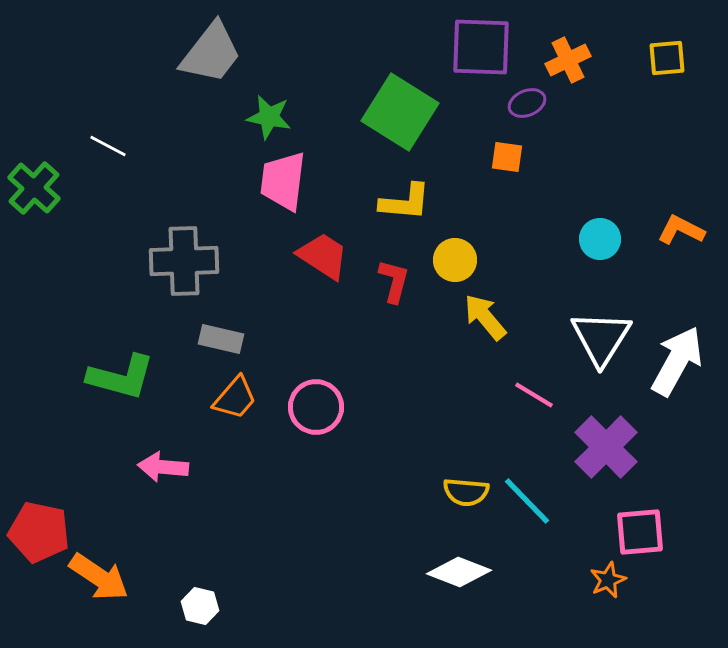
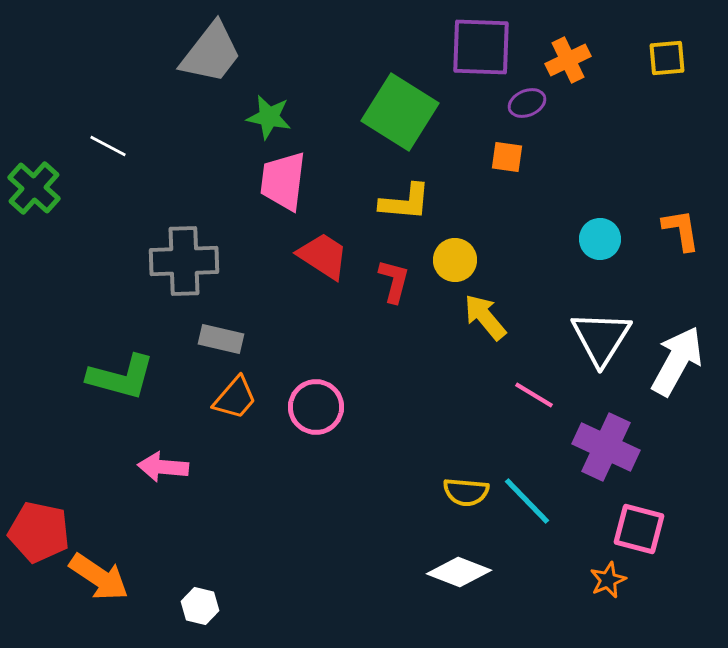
orange L-shape: rotated 54 degrees clockwise
purple cross: rotated 20 degrees counterclockwise
pink square: moved 1 px left, 3 px up; rotated 20 degrees clockwise
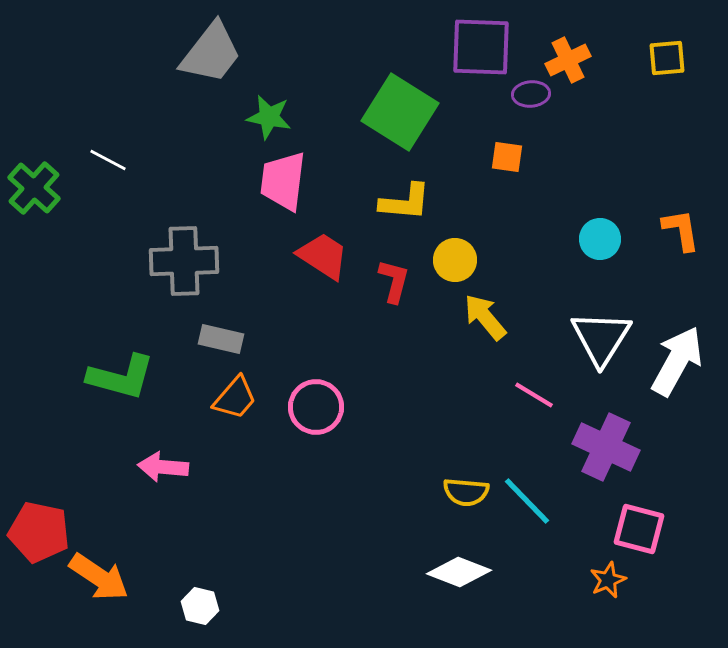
purple ellipse: moved 4 px right, 9 px up; rotated 18 degrees clockwise
white line: moved 14 px down
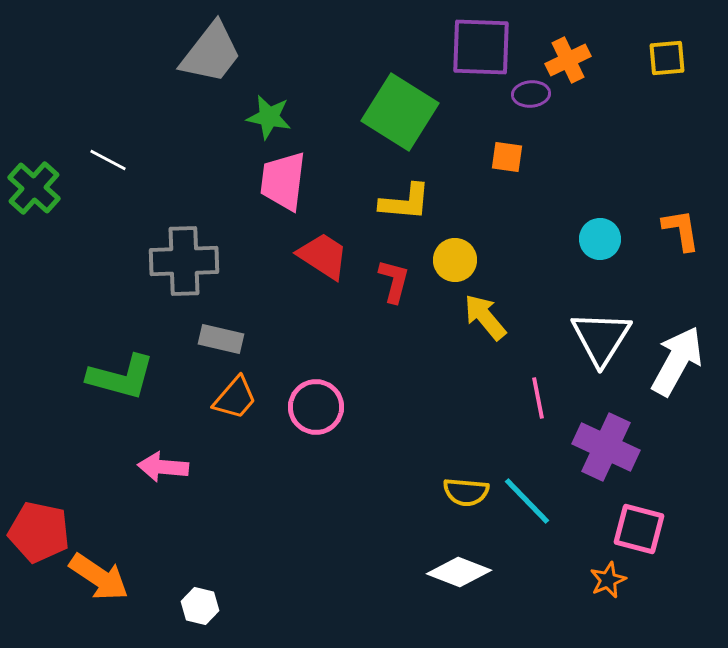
pink line: moved 4 px right, 3 px down; rotated 48 degrees clockwise
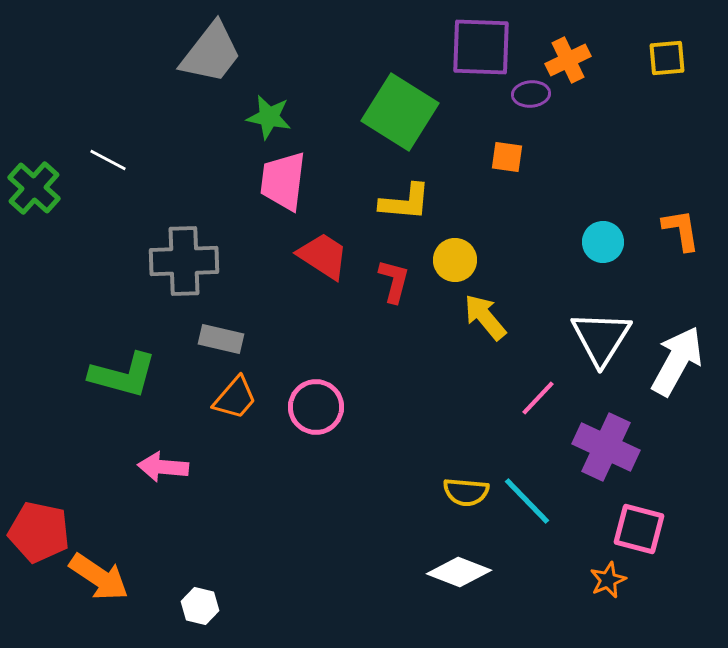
cyan circle: moved 3 px right, 3 px down
green L-shape: moved 2 px right, 2 px up
pink line: rotated 54 degrees clockwise
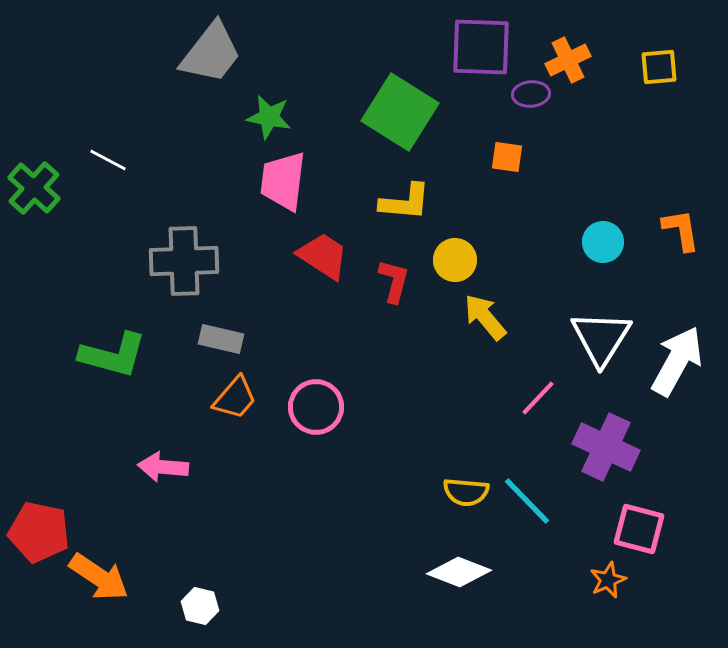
yellow square: moved 8 px left, 9 px down
green L-shape: moved 10 px left, 20 px up
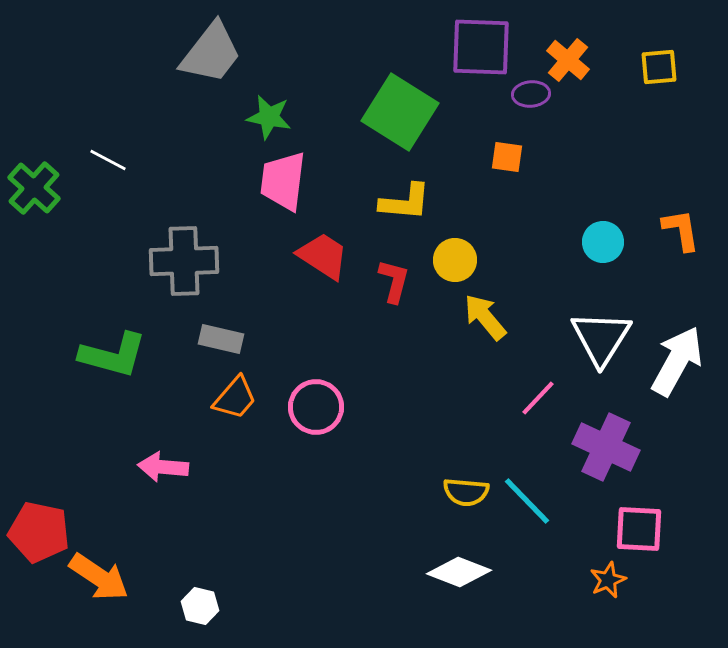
orange cross: rotated 24 degrees counterclockwise
pink square: rotated 12 degrees counterclockwise
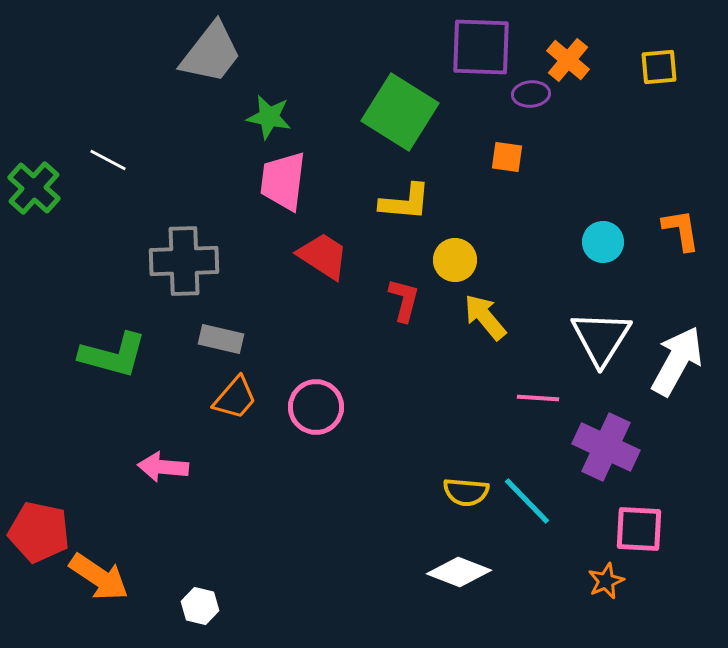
red L-shape: moved 10 px right, 19 px down
pink line: rotated 51 degrees clockwise
orange star: moved 2 px left, 1 px down
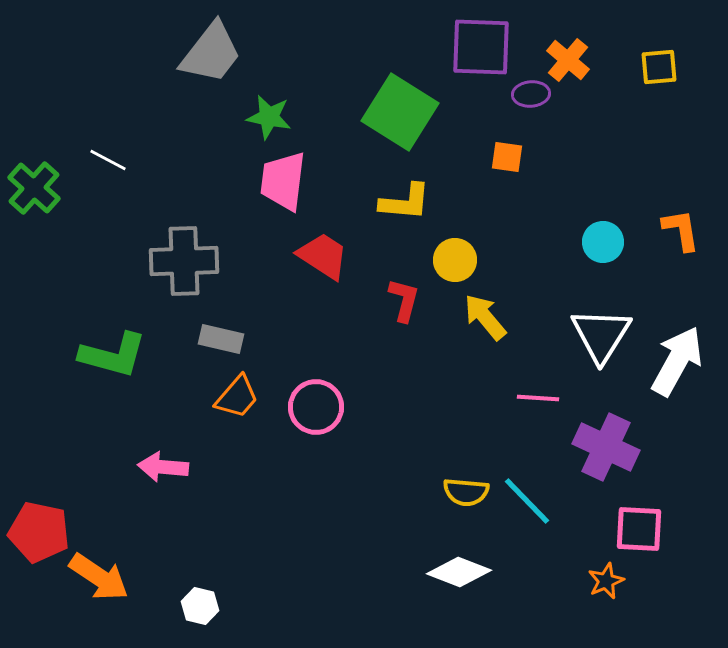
white triangle: moved 3 px up
orange trapezoid: moved 2 px right, 1 px up
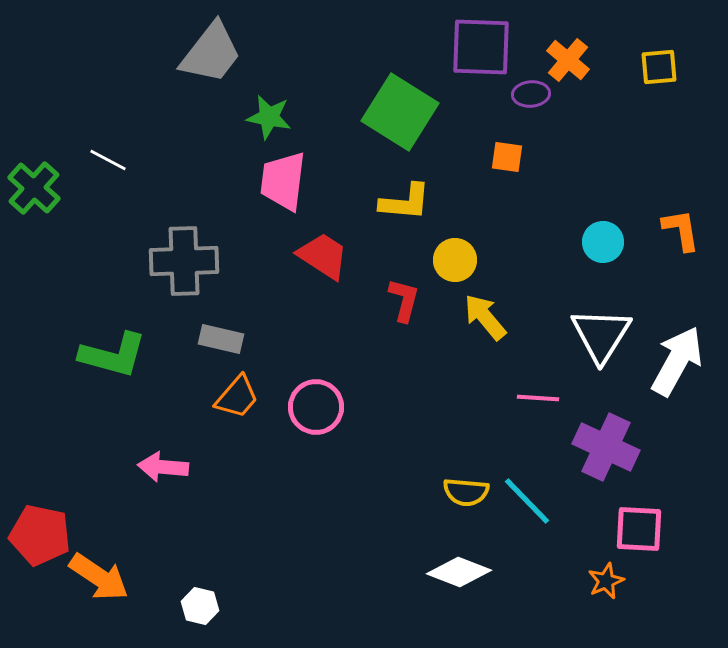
red pentagon: moved 1 px right, 3 px down
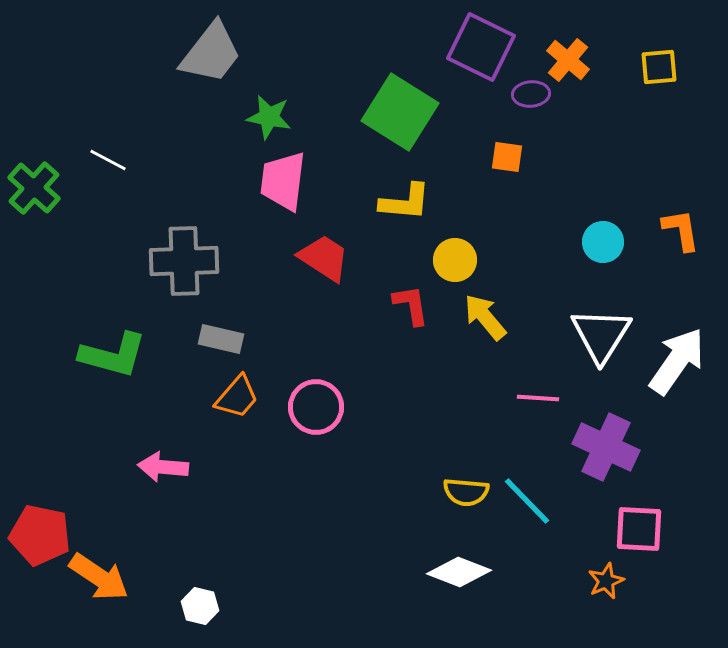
purple square: rotated 24 degrees clockwise
red trapezoid: moved 1 px right, 2 px down
red L-shape: moved 7 px right, 5 px down; rotated 24 degrees counterclockwise
white arrow: rotated 6 degrees clockwise
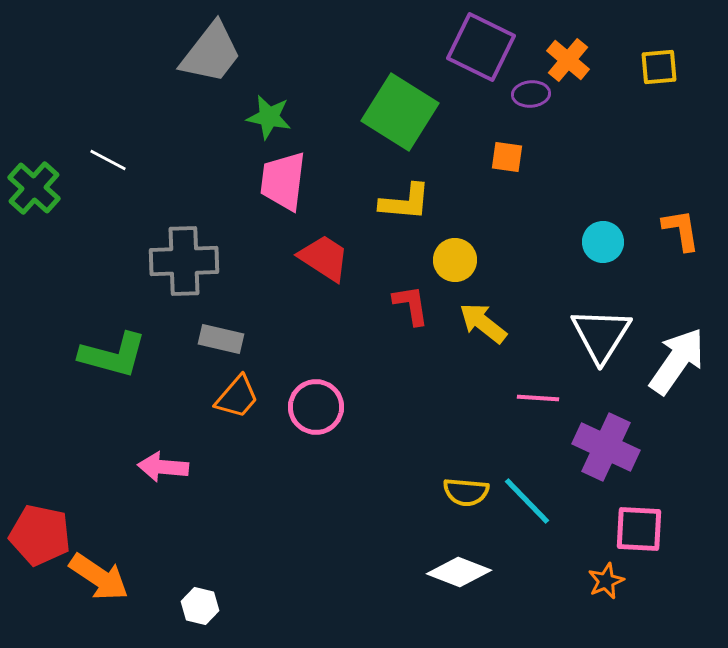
yellow arrow: moved 2 px left, 6 px down; rotated 12 degrees counterclockwise
